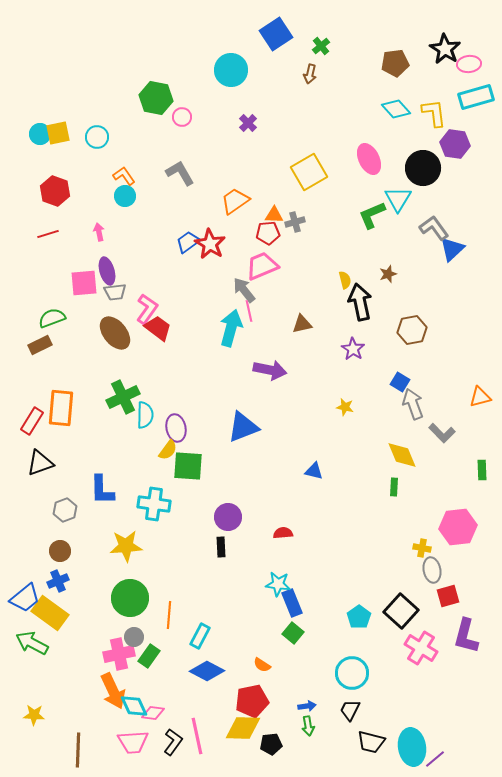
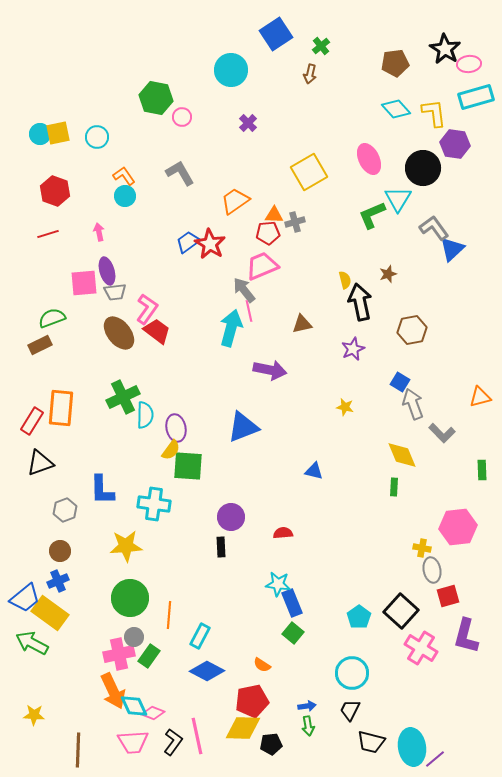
red trapezoid at (158, 328): moved 1 px left, 3 px down
brown ellipse at (115, 333): moved 4 px right
purple star at (353, 349): rotated 15 degrees clockwise
yellow semicircle at (168, 450): moved 3 px right
purple circle at (228, 517): moved 3 px right
pink diamond at (153, 713): rotated 15 degrees clockwise
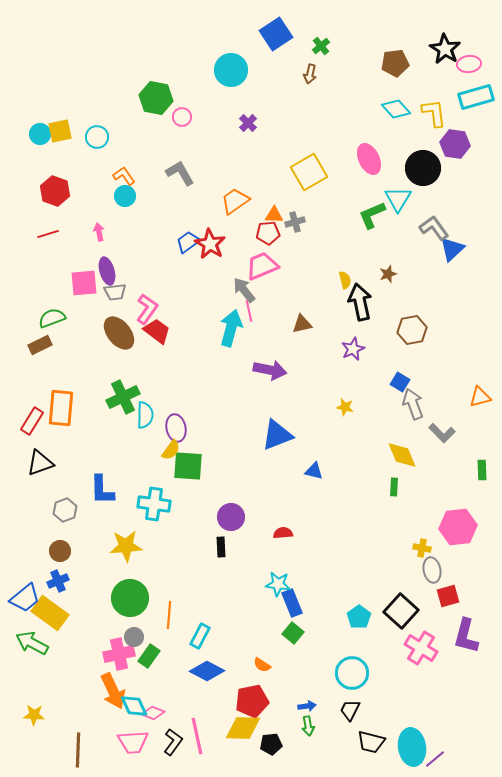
yellow square at (58, 133): moved 2 px right, 2 px up
blue triangle at (243, 427): moved 34 px right, 8 px down
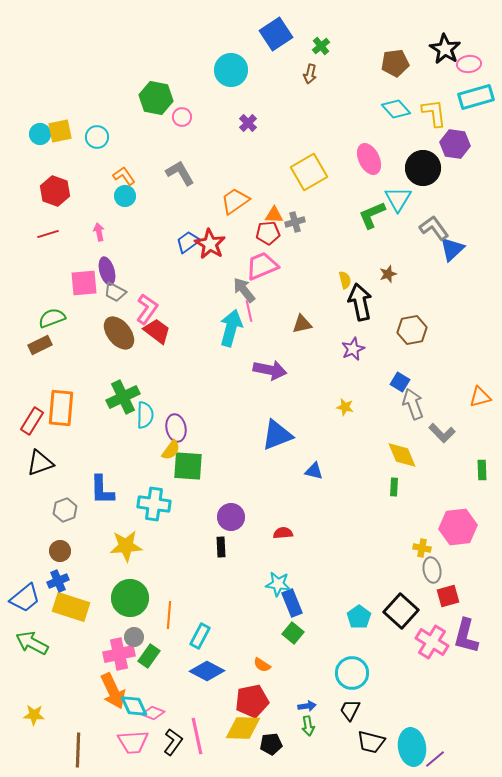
gray trapezoid at (115, 292): rotated 35 degrees clockwise
yellow rectangle at (50, 613): moved 21 px right, 6 px up; rotated 18 degrees counterclockwise
pink cross at (421, 648): moved 11 px right, 6 px up
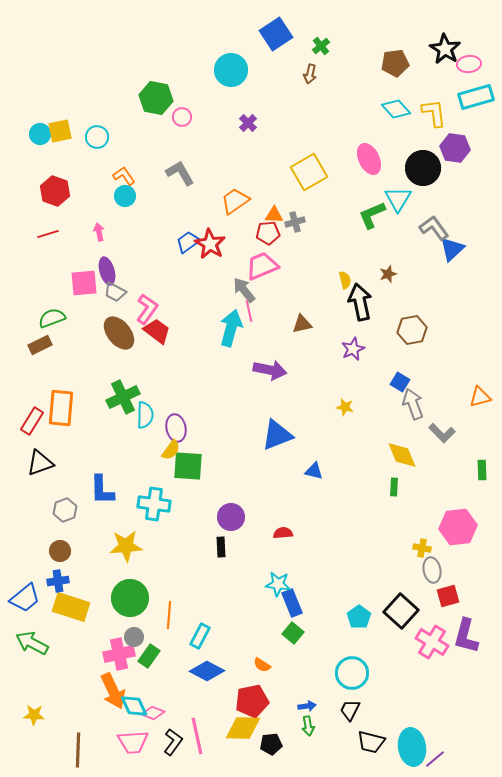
purple hexagon at (455, 144): moved 4 px down
blue cross at (58, 581): rotated 15 degrees clockwise
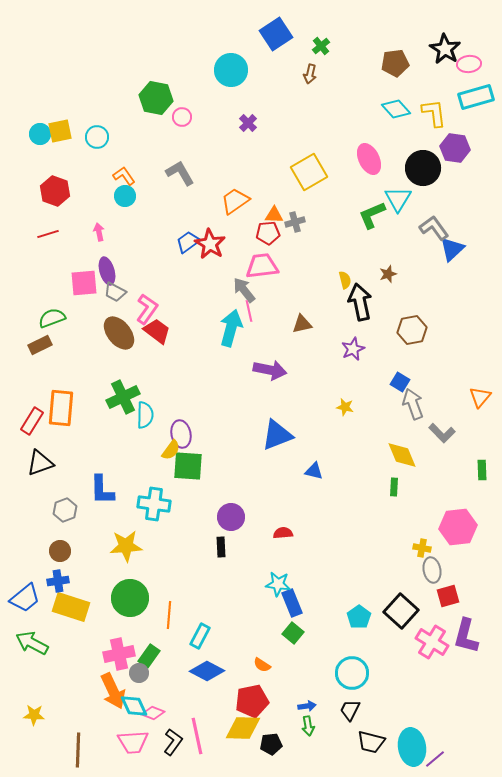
pink trapezoid at (262, 266): rotated 16 degrees clockwise
orange triangle at (480, 397): rotated 35 degrees counterclockwise
purple ellipse at (176, 428): moved 5 px right, 6 px down
gray circle at (134, 637): moved 5 px right, 36 px down
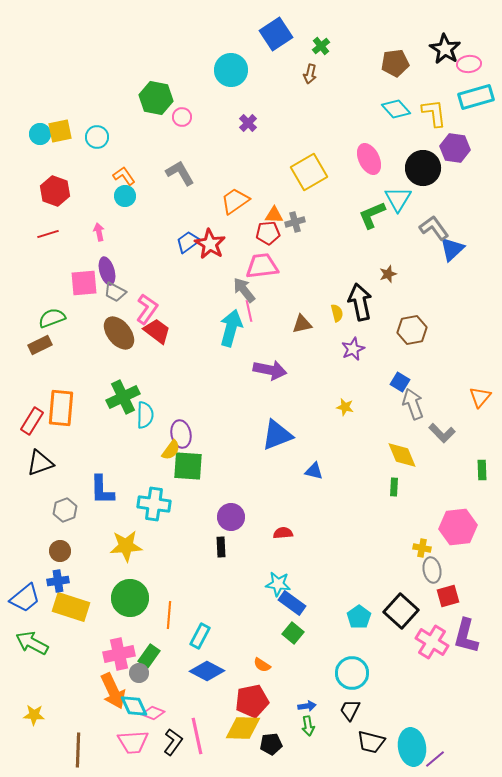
yellow semicircle at (345, 280): moved 8 px left, 33 px down
blue rectangle at (292, 603): rotated 32 degrees counterclockwise
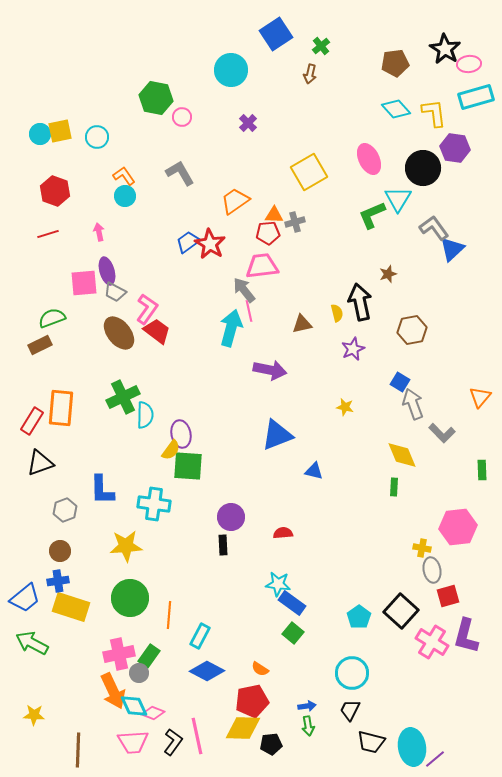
black rectangle at (221, 547): moved 2 px right, 2 px up
orange semicircle at (262, 665): moved 2 px left, 4 px down
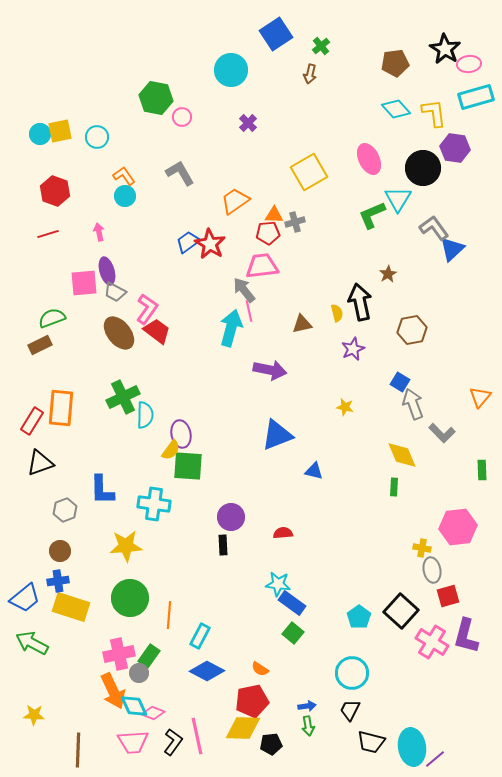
brown star at (388, 274): rotated 12 degrees counterclockwise
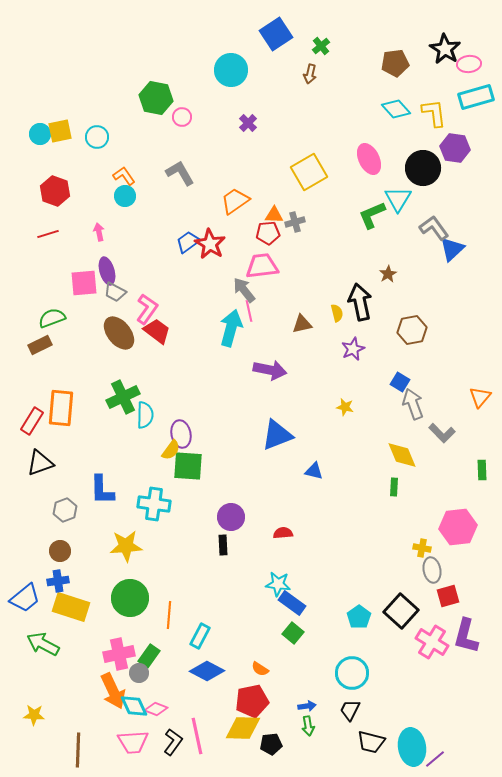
green arrow at (32, 643): moved 11 px right, 1 px down
pink diamond at (153, 713): moved 3 px right, 4 px up
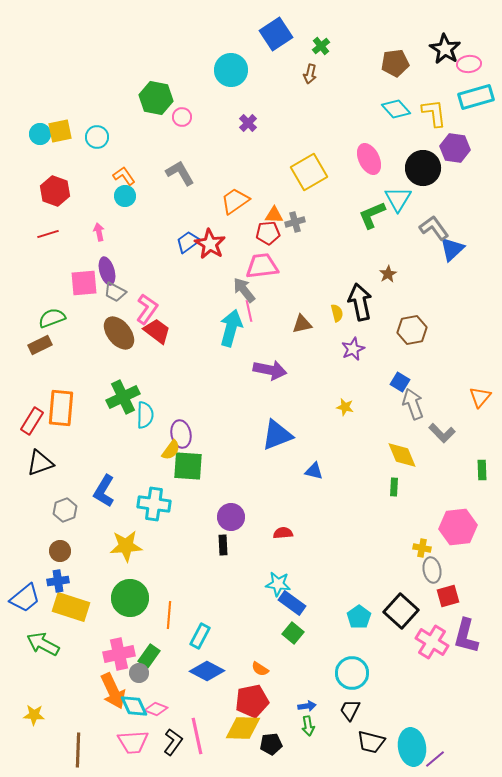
blue L-shape at (102, 490): moved 2 px right, 1 px down; rotated 32 degrees clockwise
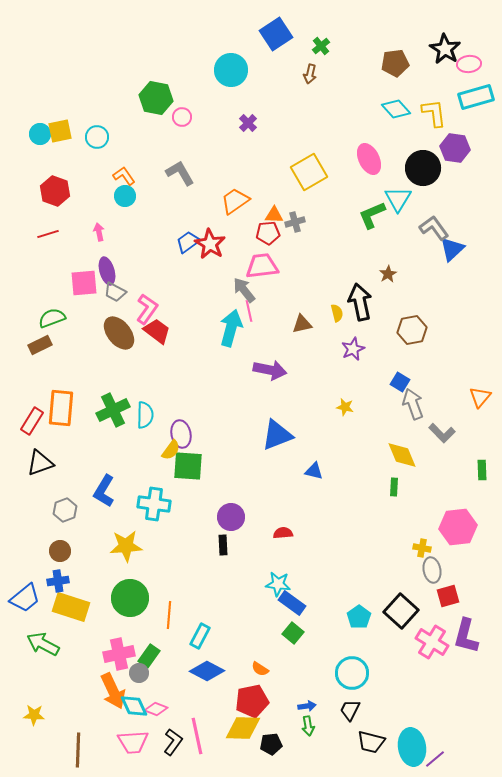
green cross at (123, 397): moved 10 px left, 13 px down
